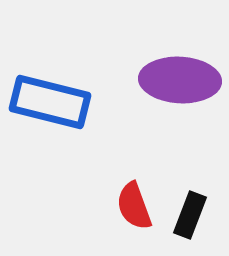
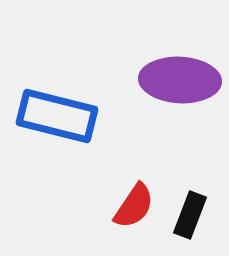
blue rectangle: moved 7 px right, 14 px down
red semicircle: rotated 126 degrees counterclockwise
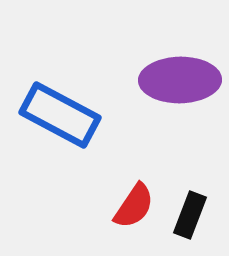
purple ellipse: rotated 4 degrees counterclockwise
blue rectangle: moved 3 px right, 1 px up; rotated 14 degrees clockwise
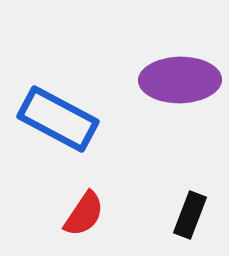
blue rectangle: moved 2 px left, 4 px down
red semicircle: moved 50 px left, 8 px down
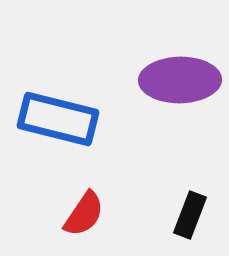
blue rectangle: rotated 14 degrees counterclockwise
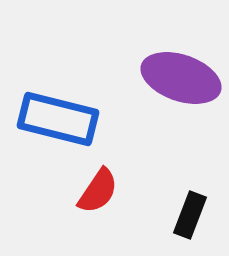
purple ellipse: moved 1 px right, 2 px up; rotated 20 degrees clockwise
red semicircle: moved 14 px right, 23 px up
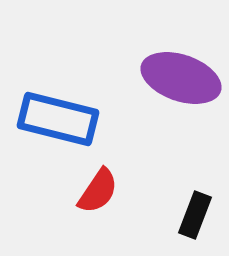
black rectangle: moved 5 px right
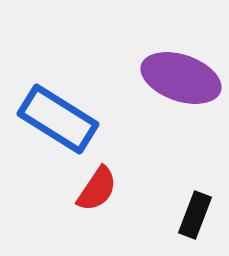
blue rectangle: rotated 18 degrees clockwise
red semicircle: moved 1 px left, 2 px up
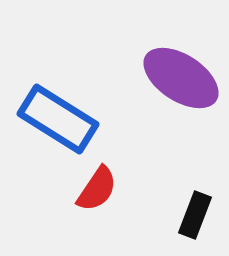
purple ellipse: rotated 14 degrees clockwise
